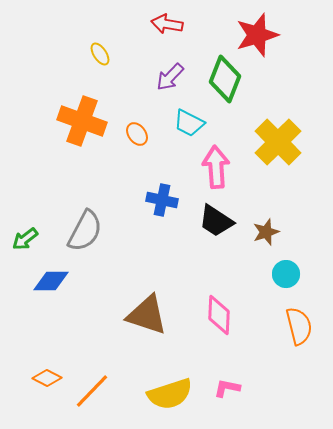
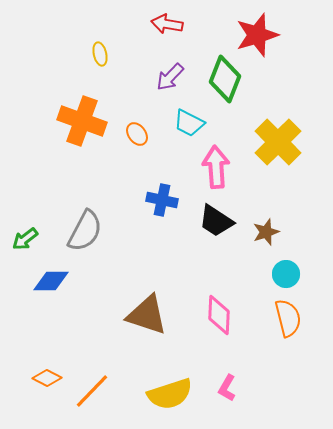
yellow ellipse: rotated 20 degrees clockwise
orange semicircle: moved 11 px left, 8 px up
pink L-shape: rotated 72 degrees counterclockwise
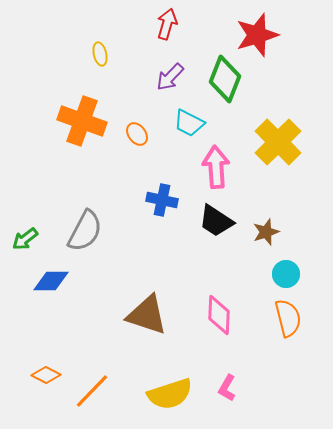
red arrow: rotated 96 degrees clockwise
orange diamond: moved 1 px left, 3 px up
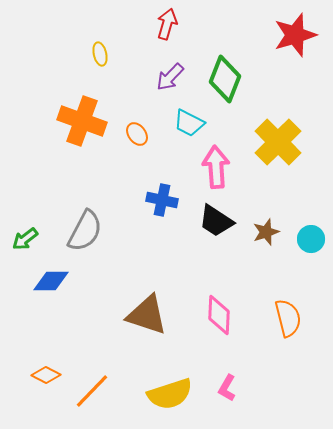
red star: moved 38 px right
cyan circle: moved 25 px right, 35 px up
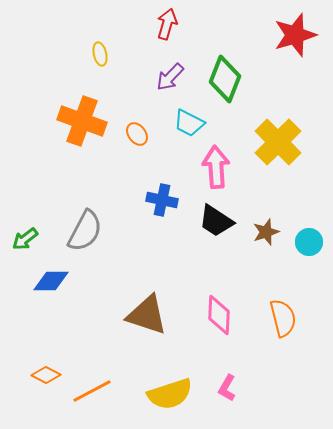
cyan circle: moved 2 px left, 3 px down
orange semicircle: moved 5 px left
orange line: rotated 18 degrees clockwise
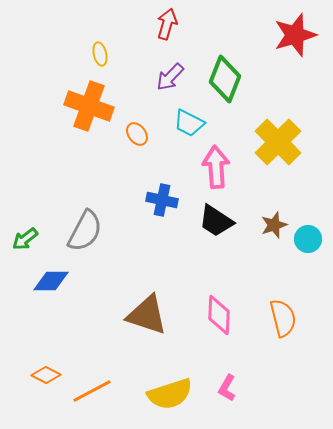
orange cross: moved 7 px right, 15 px up
brown star: moved 8 px right, 7 px up
cyan circle: moved 1 px left, 3 px up
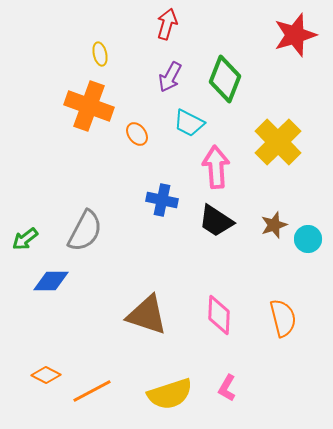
purple arrow: rotated 16 degrees counterclockwise
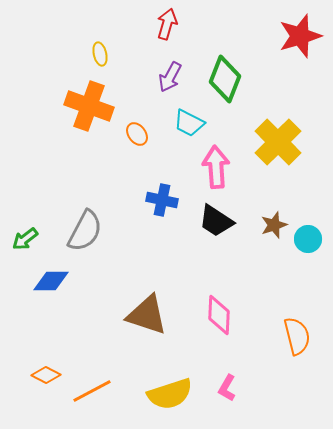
red star: moved 5 px right, 1 px down
orange semicircle: moved 14 px right, 18 px down
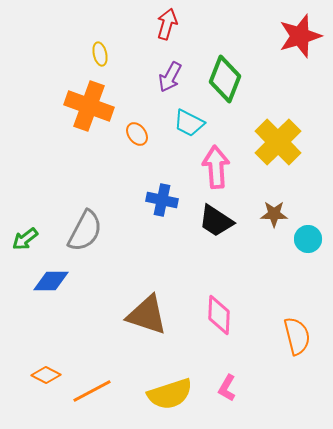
brown star: moved 11 px up; rotated 20 degrees clockwise
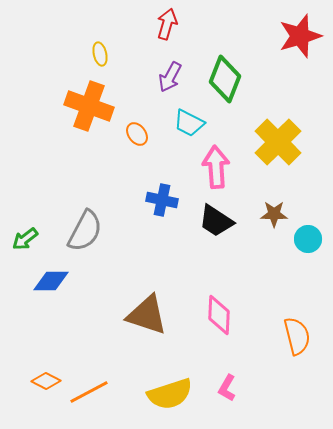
orange diamond: moved 6 px down
orange line: moved 3 px left, 1 px down
